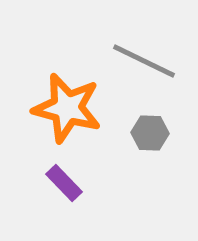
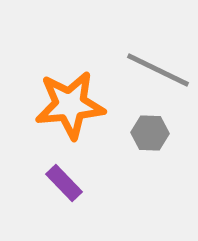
gray line: moved 14 px right, 9 px down
orange star: moved 3 px right, 3 px up; rotated 20 degrees counterclockwise
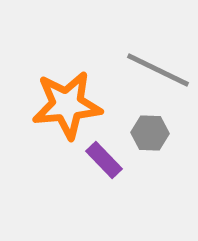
orange star: moved 3 px left
purple rectangle: moved 40 px right, 23 px up
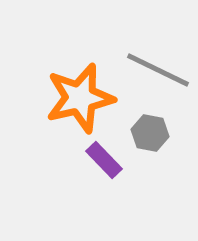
orange star: moved 13 px right, 7 px up; rotated 8 degrees counterclockwise
gray hexagon: rotated 9 degrees clockwise
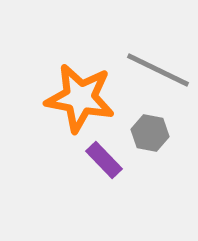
orange star: rotated 24 degrees clockwise
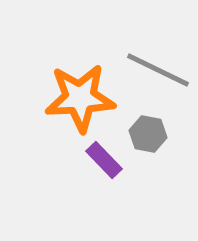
orange star: rotated 14 degrees counterclockwise
gray hexagon: moved 2 px left, 1 px down
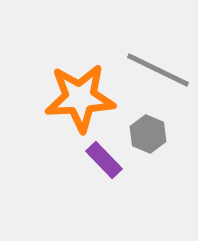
gray hexagon: rotated 12 degrees clockwise
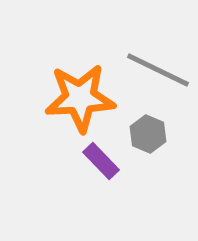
purple rectangle: moved 3 px left, 1 px down
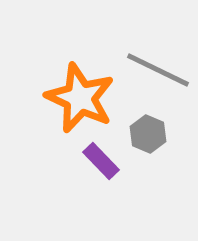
orange star: rotated 28 degrees clockwise
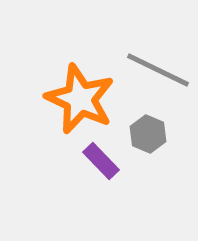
orange star: moved 1 px down
